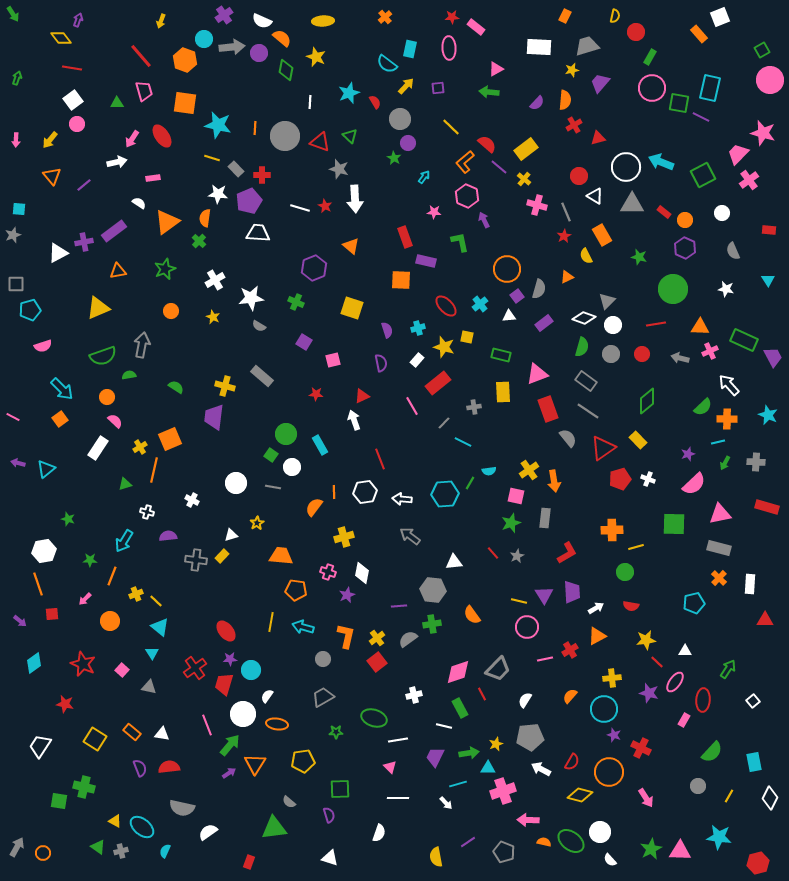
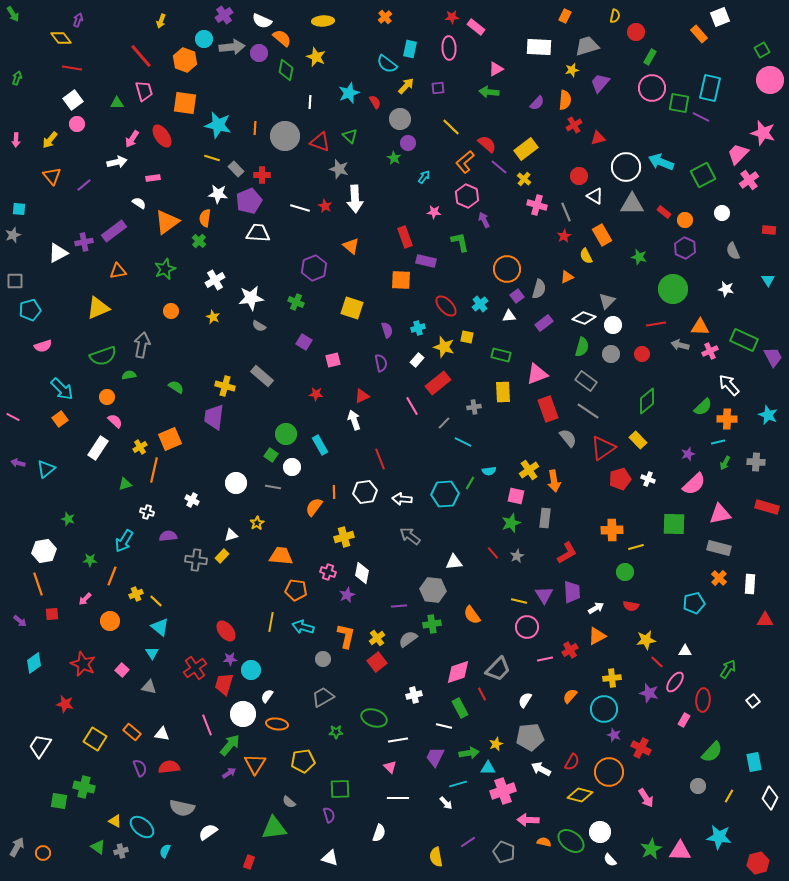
gray square at (16, 284): moved 1 px left, 3 px up
gray arrow at (680, 358): moved 13 px up
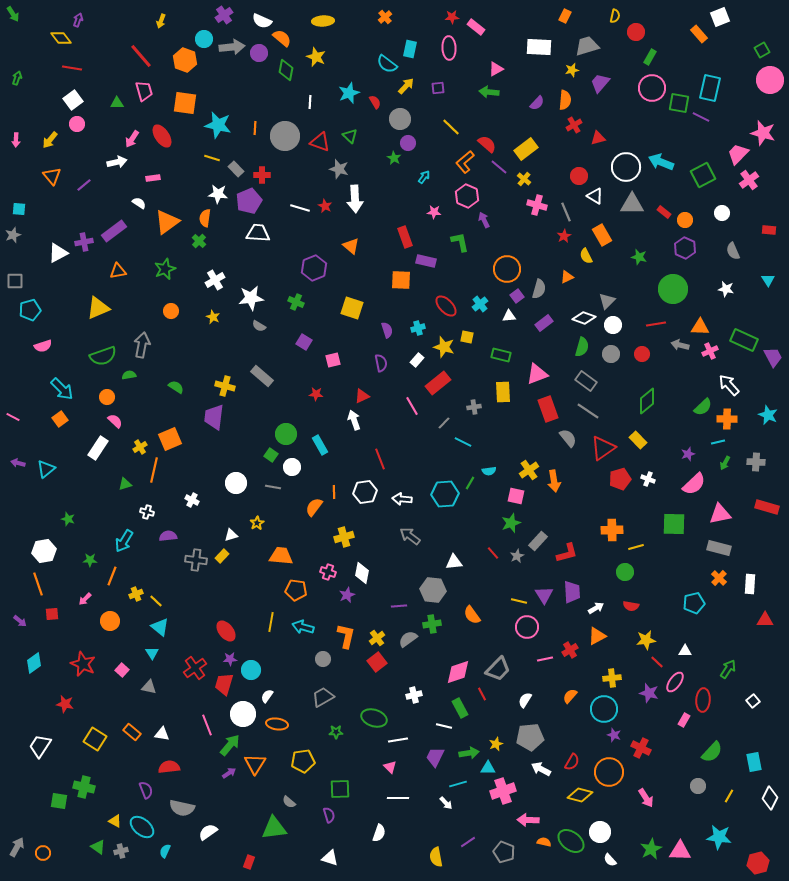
gray rectangle at (545, 518): moved 7 px left, 23 px down; rotated 36 degrees clockwise
red L-shape at (567, 553): rotated 15 degrees clockwise
purple semicircle at (140, 768): moved 6 px right, 22 px down
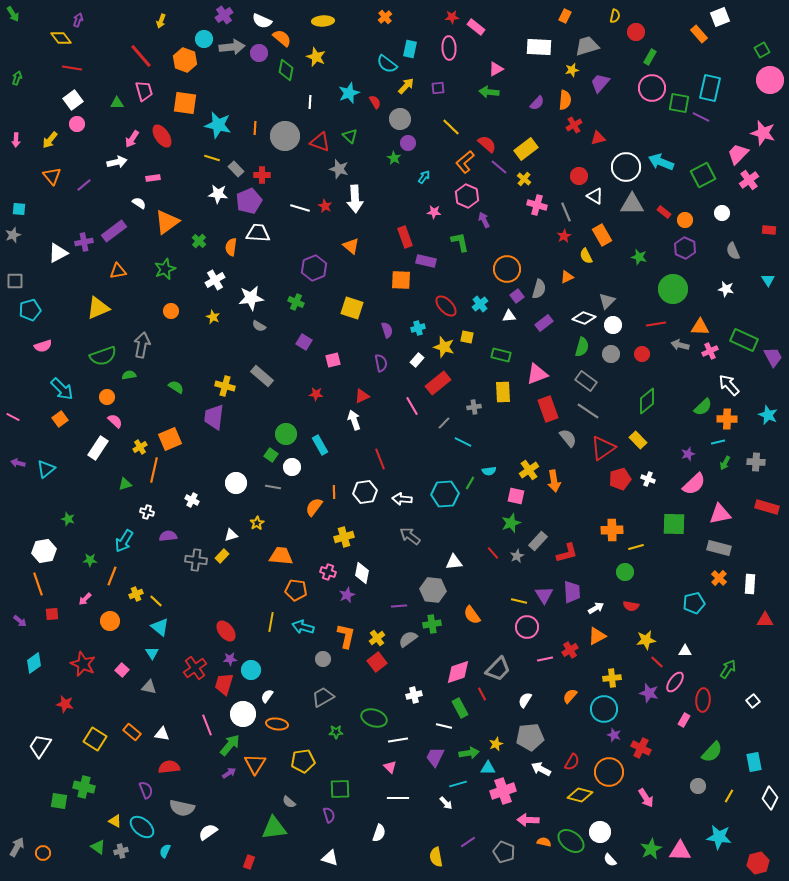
orange semicircle at (205, 218): moved 26 px right, 29 px down
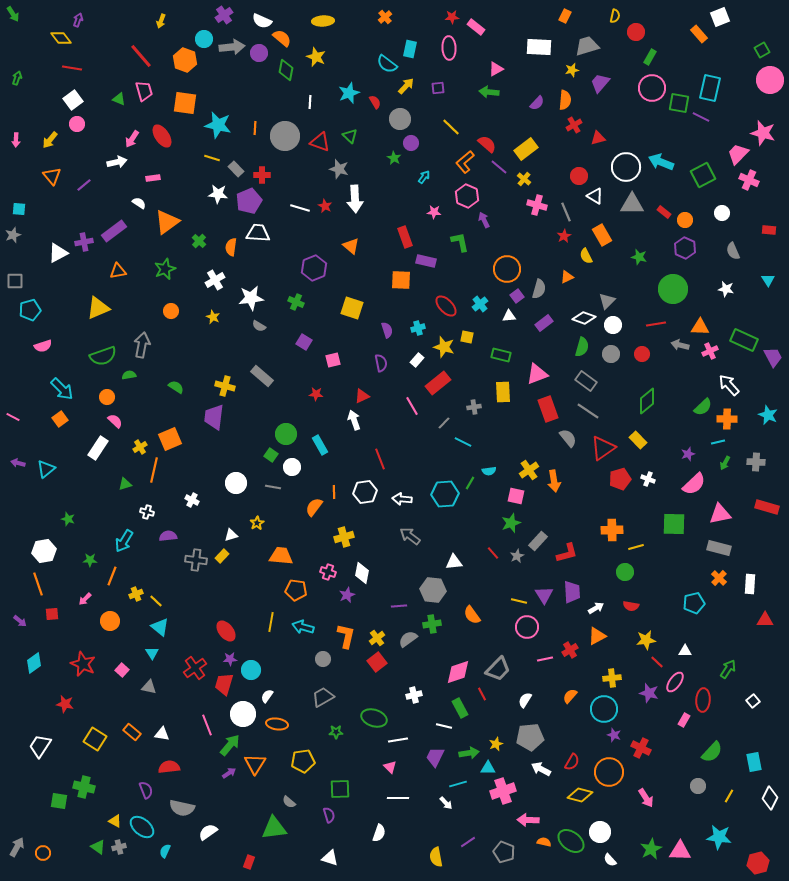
green triangle at (117, 103): moved 2 px right, 4 px up; rotated 24 degrees clockwise
purple circle at (408, 143): moved 3 px right
pink cross at (749, 180): rotated 30 degrees counterclockwise
gray cross at (121, 851): moved 2 px left, 4 px up
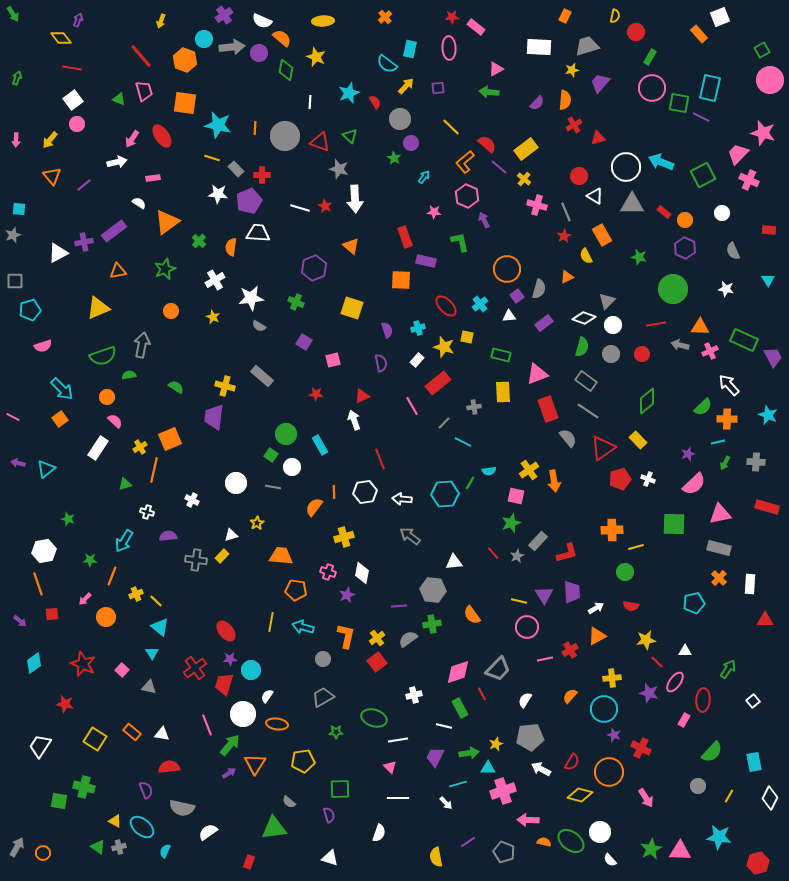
orange circle at (110, 621): moved 4 px left, 4 px up
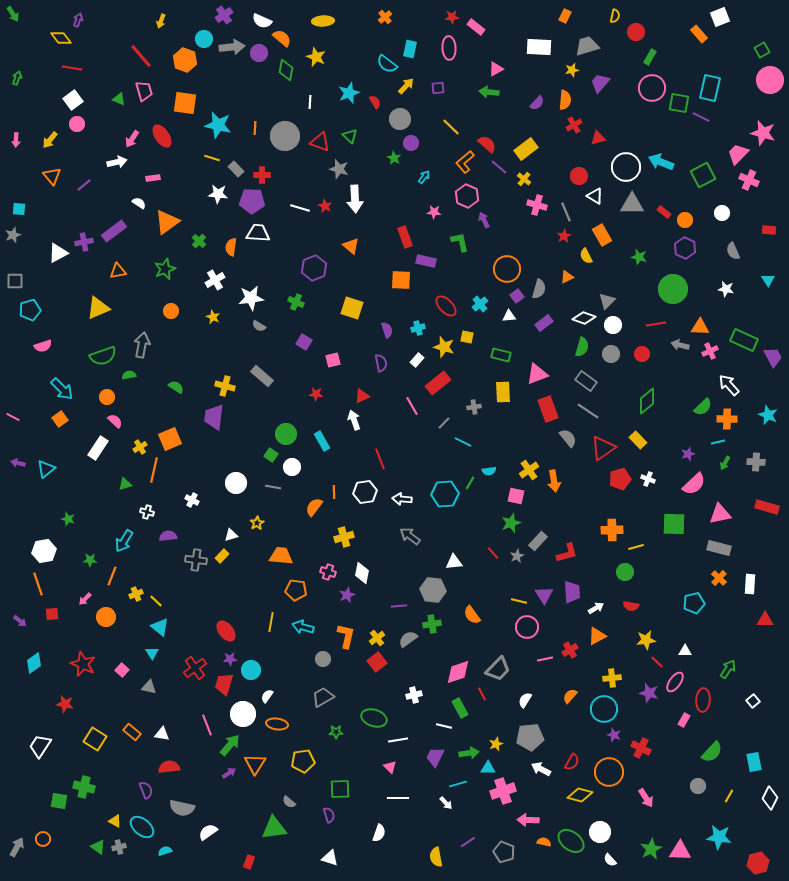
purple pentagon at (249, 201): moved 3 px right; rotated 25 degrees clockwise
cyan rectangle at (320, 445): moved 2 px right, 4 px up
cyan semicircle at (165, 851): rotated 48 degrees clockwise
orange circle at (43, 853): moved 14 px up
